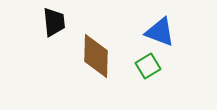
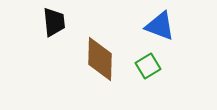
blue triangle: moved 6 px up
brown diamond: moved 4 px right, 3 px down
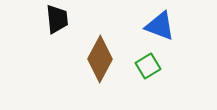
black trapezoid: moved 3 px right, 3 px up
brown diamond: rotated 27 degrees clockwise
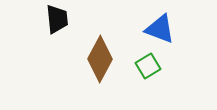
blue triangle: moved 3 px down
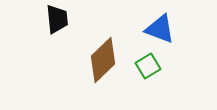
brown diamond: moved 3 px right, 1 px down; rotated 18 degrees clockwise
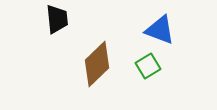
blue triangle: moved 1 px down
brown diamond: moved 6 px left, 4 px down
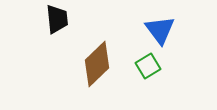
blue triangle: rotated 32 degrees clockwise
